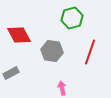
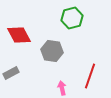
red line: moved 24 px down
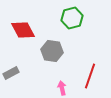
red diamond: moved 4 px right, 5 px up
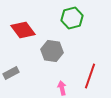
red diamond: rotated 10 degrees counterclockwise
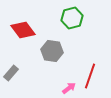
gray rectangle: rotated 21 degrees counterclockwise
pink arrow: moved 7 px right; rotated 64 degrees clockwise
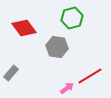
red diamond: moved 1 px right, 2 px up
gray hexagon: moved 5 px right, 4 px up
red line: rotated 40 degrees clockwise
pink arrow: moved 2 px left
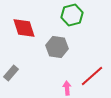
green hexagon: moved 3 px up
red diamond: rotated 20 degrees clockwise
red line: moved 2 px right; rotated 10 degrees counterclockwise
pink arrow: rotated 56 degrees counterclockwise
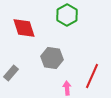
green hexagon: moved 5 px left; rotated 15 degrees counterclockwise
gray hexagon: moved 5 px left, 11 px down
red line: rotated 25 degrees counterclockwise
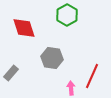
pink arrow: moved 4 px right
